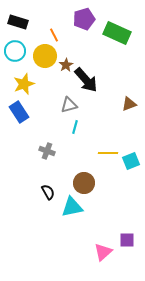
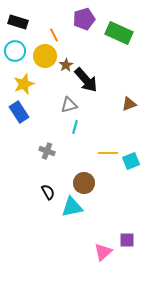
green rectangle: moved 2 px right
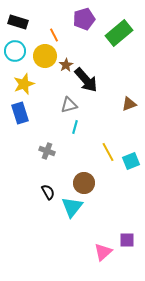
green rectangle: rotated 64 degrees counterclockwise
blue rectangle: moved 1 px right, 1 px down; rotated 15 degrees clockwise
yellow line: moved 1 px up; rotated 60 degrees clockwise
cyan triangle: rotated 40 degrees counterclockwise
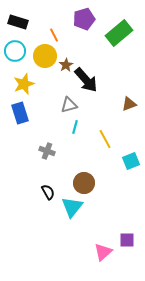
yellow line: moved 3 px left, 13 px up
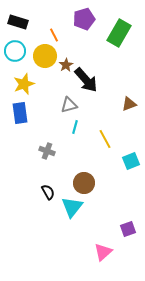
green rectangle: rotated 20 degrees counterclockwise
blue rectangle: rotated 10 degrees clockwise
purple square: moved 1 px right, 11 px up; rotated 21 degrees counterclockwise
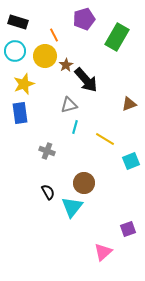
green rectangle: moved 2 px left, 4 px down
yellow line: rotated 30 degrees counterclockwise
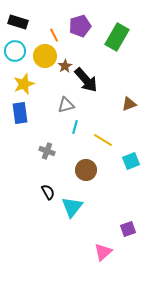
purple pentagon: moved 4 px left, 7 px down
brown star: moved 1 px left, 1 px down
gray triangle: moved 3 px left
yellow line: moved 2 px left, 1 px down
brown circle: moved 2 px right, 13 px up
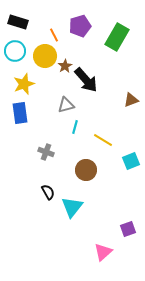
brown triangle: moved 2 px right, 4 px up
gray cross: moved 1 px left, 1 px down
